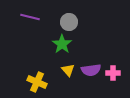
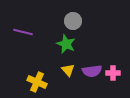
purple line: moved 7 px left, 15 px down
gray circle: moved 4 px right, 1 px up
green star: moved 4 px right; rotated 12 degrees counterclockwise
purple semicircle: moved 1 px right, 1 px down
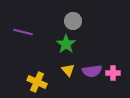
green star: rotated 12 degrees clockwise
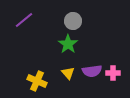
purple line: moved 1 px right, 12 px up; rotated 54 degrees counterclockwise
green star: moved 2 px right
yellow triangle: moved 3 px down
yellow cross: moved 1 px up
